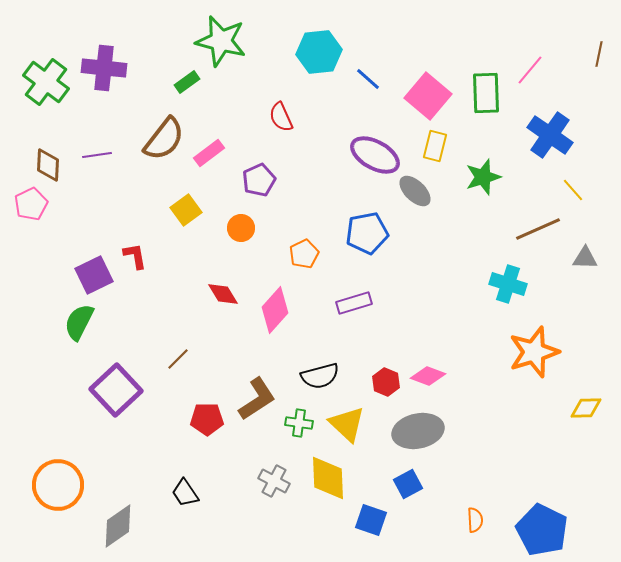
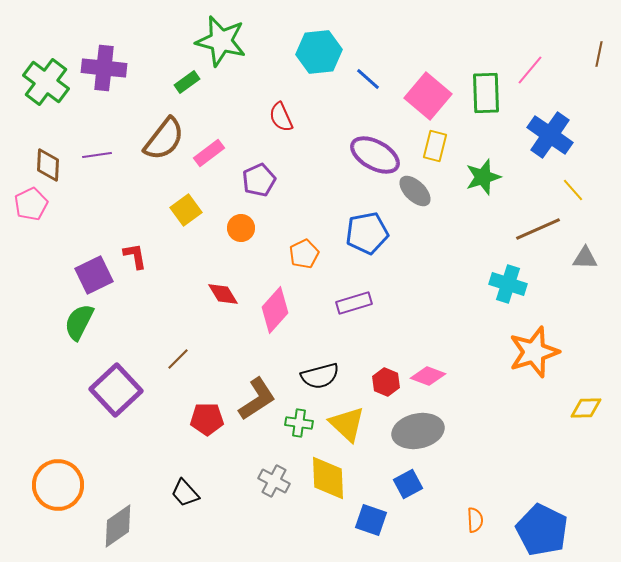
black trapezoid at (185, 493): rotated 8 degrees counterclockwise
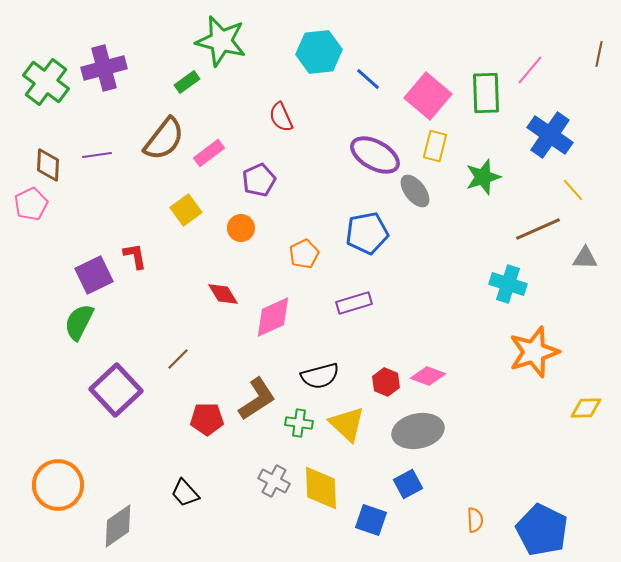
purple cross at (104, 68): rotated 21 degrees counterclockwise
gray ellipse at (415, 191): rotated 8 degrees clockwise
pink diamond at (275, 310): moved 2 px left, 7 px down; rotated 24 degrees clockwise
yellow diamond at (328, 478): moved 7 px left, 10 px down
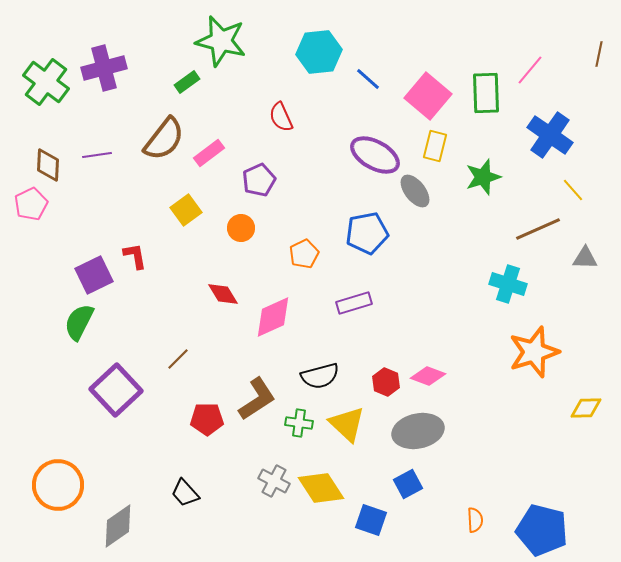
yellow diamond at (321, 488): rotated 30 degrees counterclockwise
blue pentagon at (542, 530): rotated 12 degrees counterclockwise
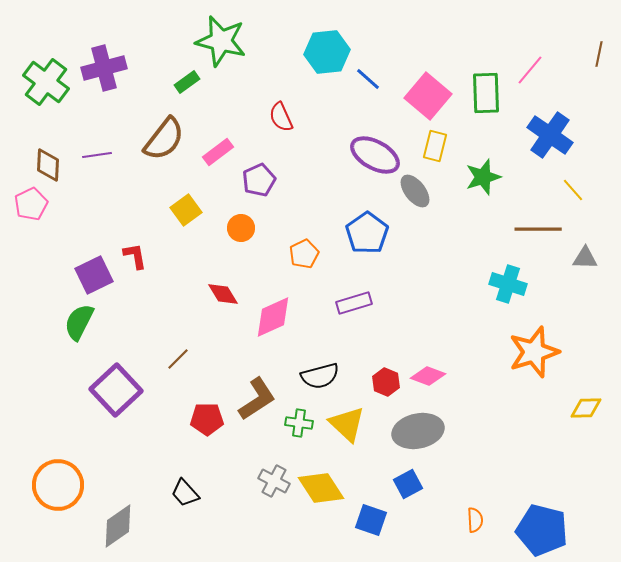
cyan hexagon at (319, 52): moved 8 px right
pink rectangle at (209, 153): moved 9 px right, 1 px up
brown line at (538, 229): rotated 24 degrees clockwise
blue pentagon at (367, 233): rotated 24 degrees counterclockwise
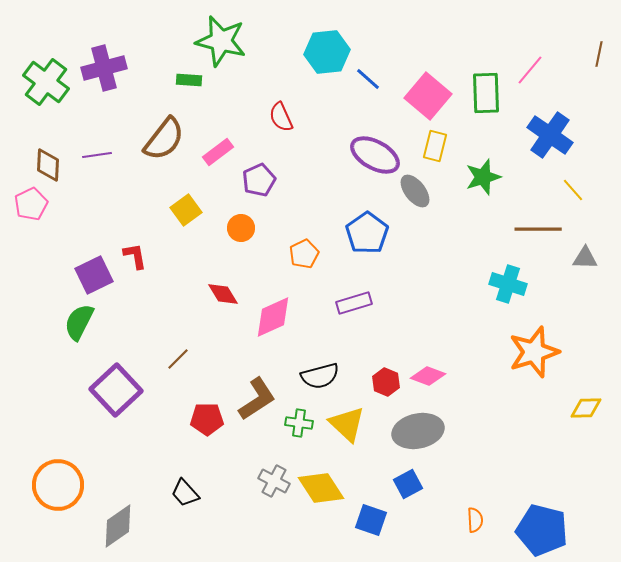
green rectangle at (187, 82): moved 2 px right, 2 px up; rotated 40 degrees clockwise
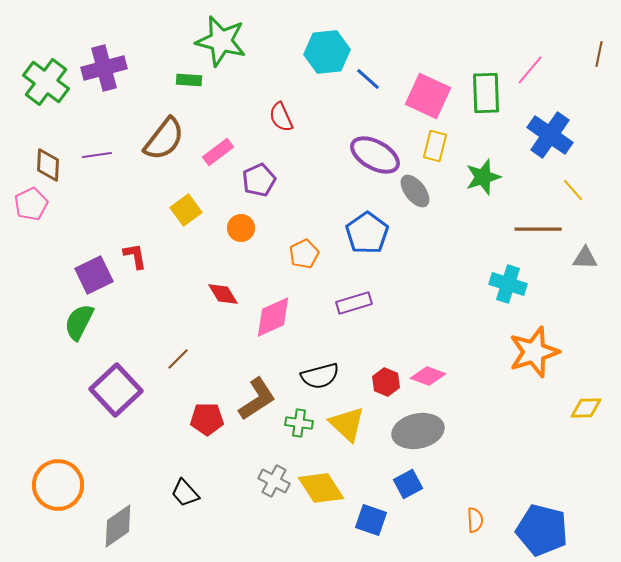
pink square at (428, 96): rotated 15 degrees counterclockwise
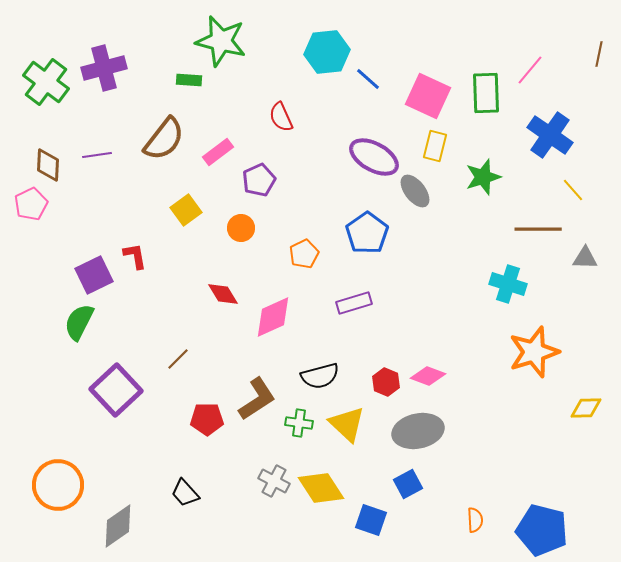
purple ellipse at (375, 155): moved 1 px left, 2 px down
